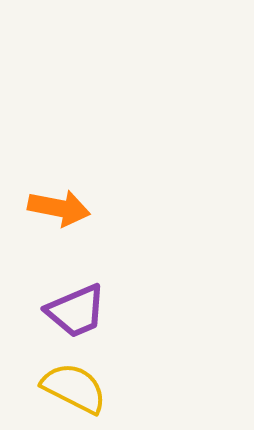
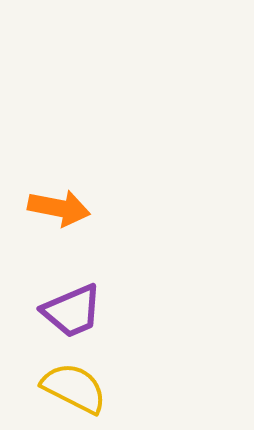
purple trapezoid: moved 4 px left
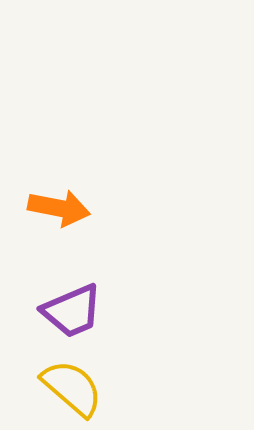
yellow semicircle: moved 2 px left; rotated 14 degrees clockwise
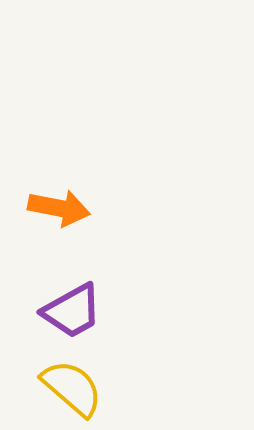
purple trapezoid: rotated 6 degrees counterclockwise
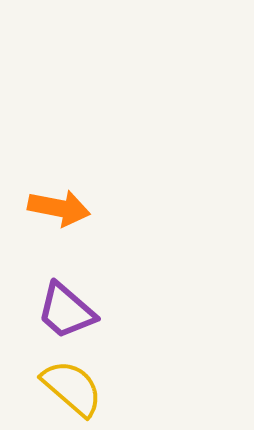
purple trapezoid: moved 6 px left; rotated 70 degrees clockwise
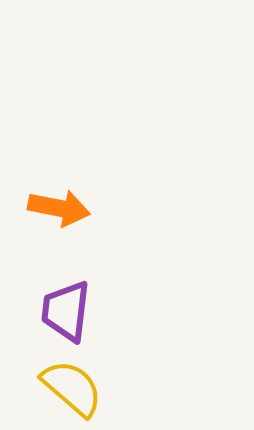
purple trapezoid: rotated 56 degrees clockwise
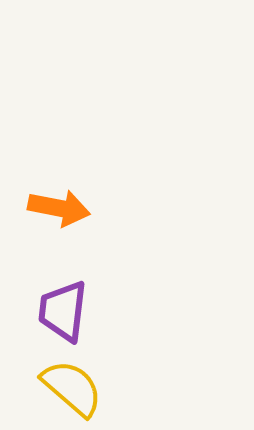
purple trapezoid: moved 3 px left
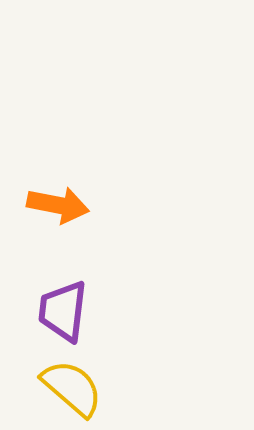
orange arrow: moved 1 px left, 3 px up
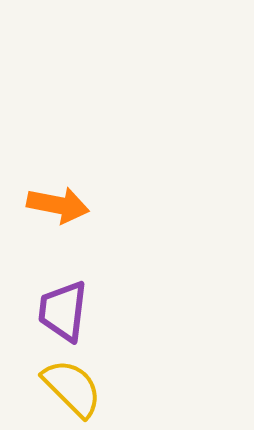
yellow semicircle: rotated 4 degrees clockwise
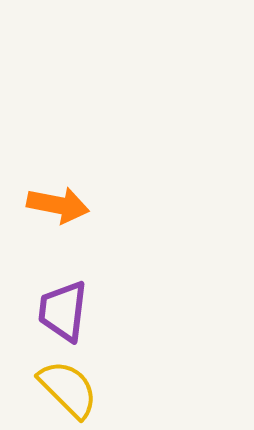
yellow semicircle: moved 4 px left, 1 px down
